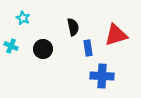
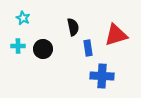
cyan cross: moved 7 px right; rotated 24 degrees counterclockwise
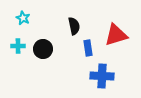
black semicircle: moved 1 px right, 1 px up
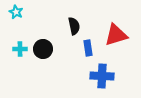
cyan star: moved 7 px left, 6 px up
cyan cross: moved 2 px right, 3 px down
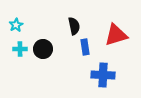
cyan star: moved 13 px down; rotated 16 degrees clockwise
blue rectangle: moved 3 px left, 1 px up
blue cross: moved 1 px right, 1 px up
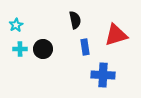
black semicircle: moved 1 px right, 6 px up
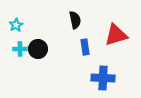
black circle: moved 5 px left
blue cross: moved 3 px down
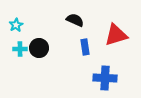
black semicircle: rotated 54 degrees counterclockwise
black circle: moved 1 px right, 1 px up
blue cross: moved 2 px right
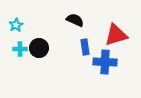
blue cross: moved 16 px up
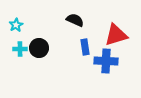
blue cross: moved 1 px right, 1 px up
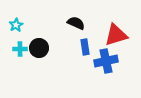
black semicircle: moved 1 px right, 3 px down
blue cross: rotated 15 degrees counterclockwise
